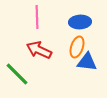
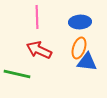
orange ellipse: moved 2 px right, 1 px down
green line: rotated 32 degrees counterclockwise
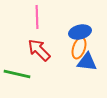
blue ellipse: moved 10 px down; rotated 10 degrees counterclockwise
red arrow: rotated 20 degrees clockwise
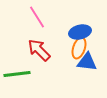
pink line: rotated 30 degrees counterclockwise
green line: rotated 20 degrees counterclockwise
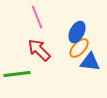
pink line: rotated 10 degrees clockwise
blue ellipse: moved 3 px left; rotated 50 degrees counterclockwise
orange ellipse: rotated 25 degrees clockwise
blue triangle: moved 3 px right
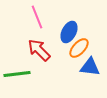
blue ellipse: moved 8 px left
blue triangle: moved 5 px down
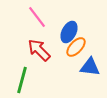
pink line: rotated 15 degrees counterclockwise
orange ellipse: moved 3 px left, 1 px up
green line: moved 5 px right, 6 px down; rotated 68 degrees counterclockwise
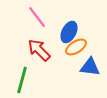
orange ellipse: rotated 15 degrees clockwise
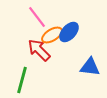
blue ellipse: rotated 15 degrees clockwise
orange ellipse: moved 24 px left, 12 px up
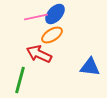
pink line: moved 1 px left; rotated 65 degrees counterclockwise
blue ellipse: moved 14 px left, 18 px up
red arrow: moved 4 px down; rotated 20 degrees counterclockwise
green line: moved 2 px left
